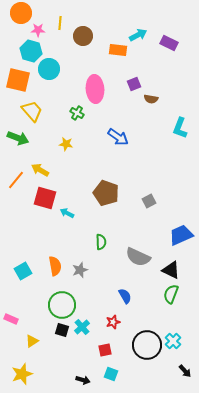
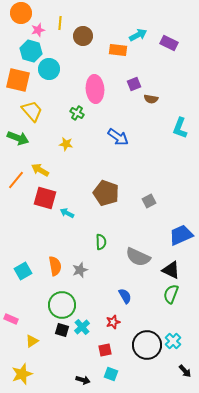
pink star at (38, 30): rotated 16 degrees counterclockwise
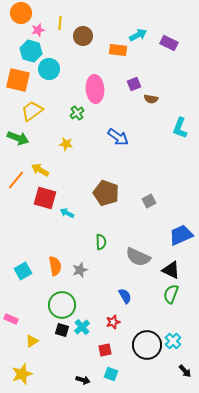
yellow trapezoid at (32, 111): rotated 85 degrees counterclockwise
green cross at (77, 113): rotated 24 degrees clockwise
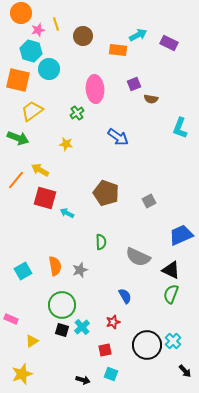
yellow line at (60, 23): moved 4 px left, 1 px down; rotated 24 degrees counterclockwise
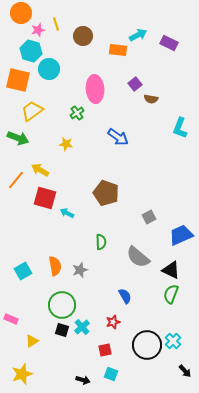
purple square at (134, 84): moved 1 px right; rotated 16 degrees counterclockwise
gray square at (149, 201): moved 16 px down
gray semicircle at (138, 257): rotated 15 degrees clockwise
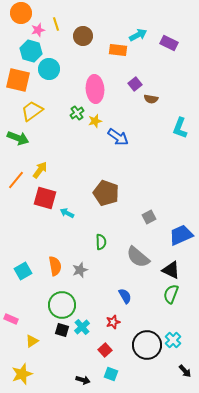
yellow star at (66, 144): moved 29 px right, 23 px up; rotated 24 degrees counterclockwise
yellow arrow at (40, 170): rotated 96 degrees clockwise
cyan cross at (173, 341): moved 1 px up
red square at (105, 350): rotated 32 degrees counterclockwise
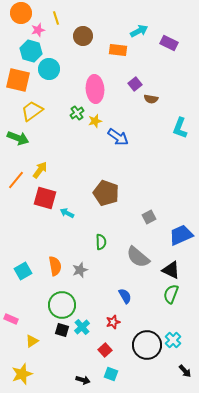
yellow line at (56, 24): moved 6 px up
cyan arrow at (138, 35): moved 1 px right, 4 px up
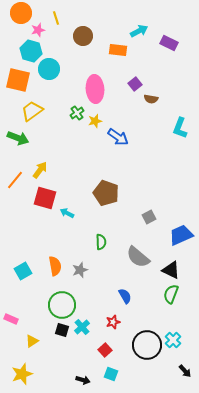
orange line at (16, 180): moved 1 px left
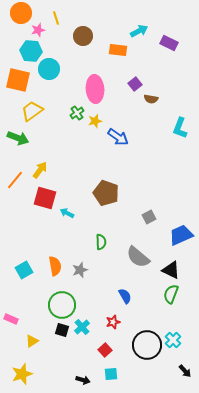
cyan hexagon at (31, 51): rotated 10 degrees counterclockwise
cyan square at (23, 271): moved 1 px right, 1 px up
cyan square at (111, 374): rotated 24 degrees counterclockwise
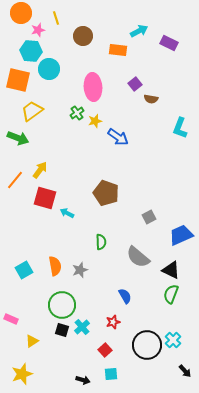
pink ellipse at (95, 89): moved 2 px left, 2 px up
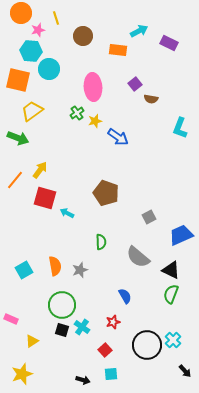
cyan cross at (82, 327): rotated 14 degrees counterclockwise
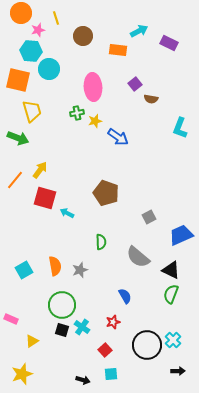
yellow trapezoid at (32, 111): rotated 110 degrees clockwise
green cross at (77, 113): rotated 24 degrees clockwise
black arrow at (185, 371): moved 7 px left; rotated 48 degrees counterclockwise
